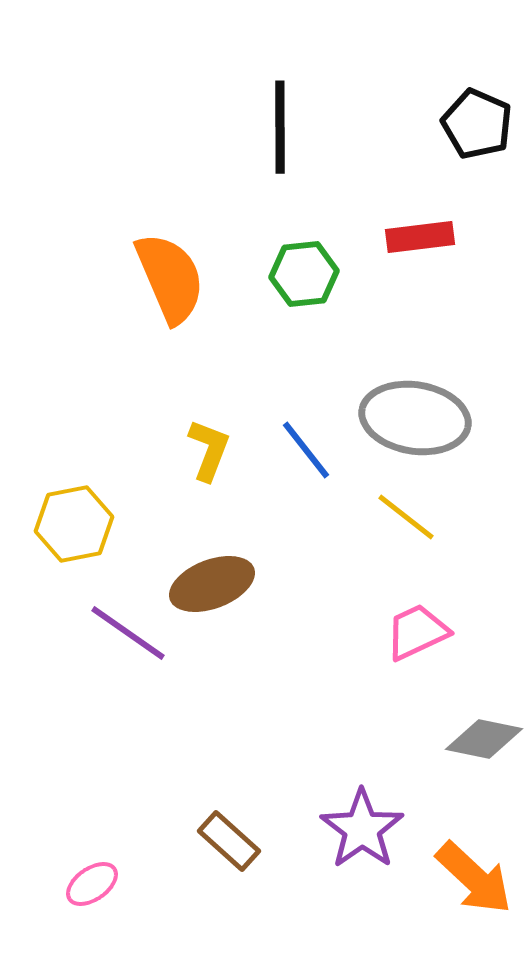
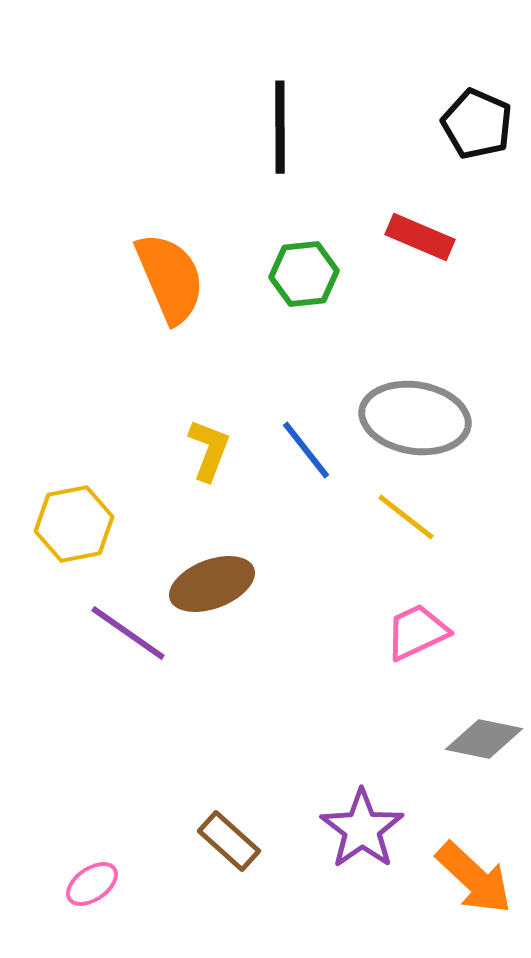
red rectangle: rotated 30 degrees clockwise
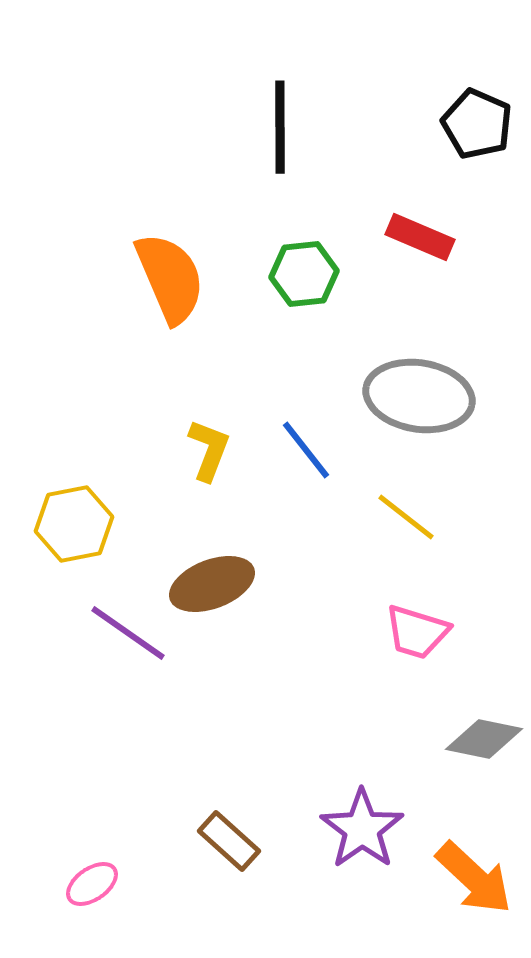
gray ellipse: moved 4 px right, 22 px up
pink trapezoid: rotated 138 degrees counterclockwise
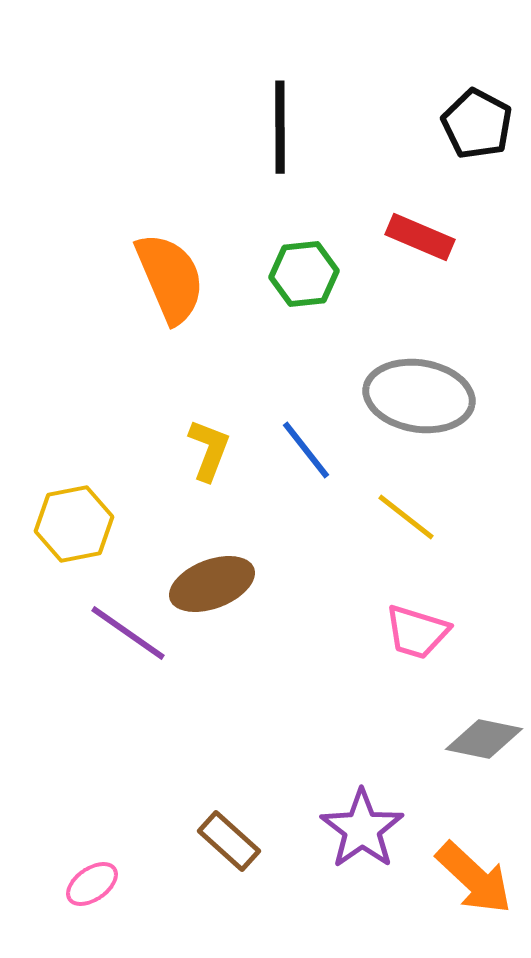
black pentagon: rotated 4 degrees clockwise
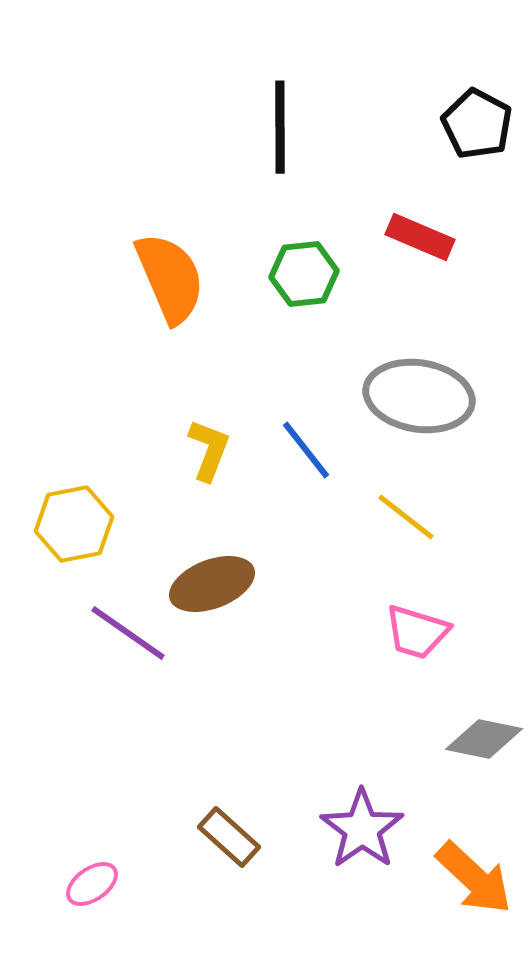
brown rectangle: moved 4 px up
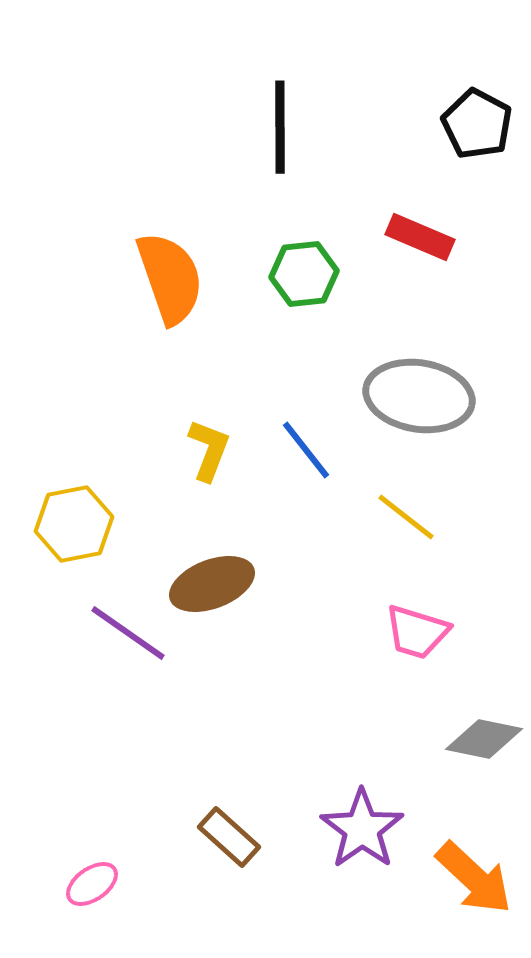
orange semicircle: rotated 4 degrees clockwise
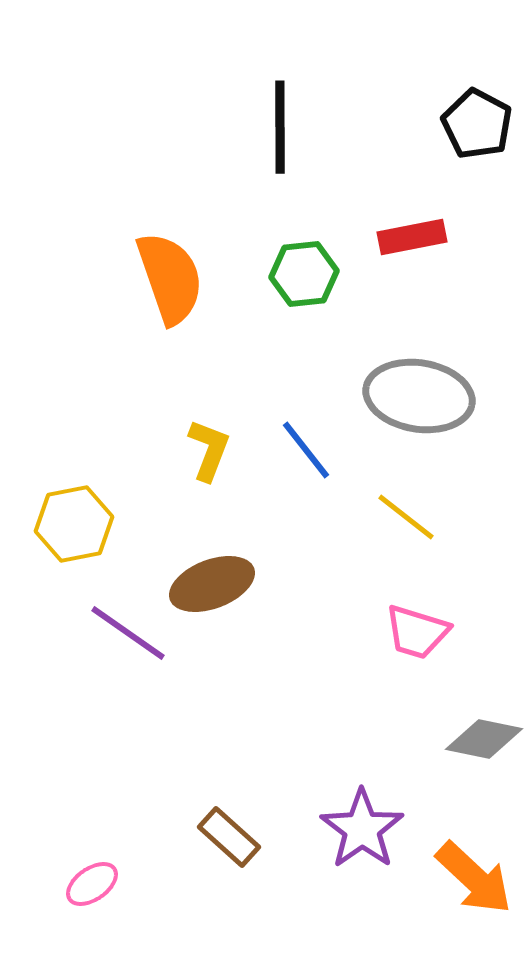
red rectangle: moved 8 px left; rotated 34 degrees counterclockwise
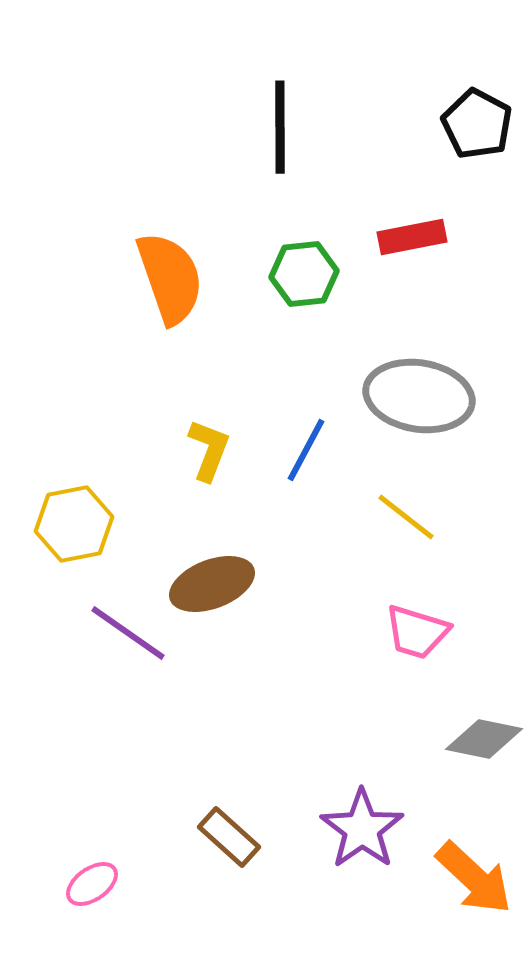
blue line: rotated 66 degrees clockwise
